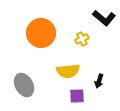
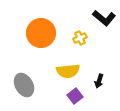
yellow cross: moved 2 px left, 1 px up
purple square: moved 2 px left; rotated 35 degrees counterclockwise
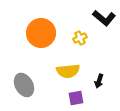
purple square: moved 1 px right, 2 px down; rotated 28 degrees clockwise
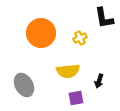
black L-shape: rotated 40 degrees clockwise
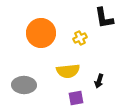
gray ellipse: rotated 60 degrees counterclockwise
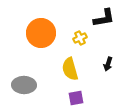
black L-shape: rotated 90 degrees counterclockwise
yellow semicircle: moved 2 px right, 2 px up; rotated 80 degrees clockwise
black arrow: moved 9 px right, 17 px up
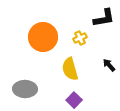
orange circle: moved 2 px right, 4 px down
black arrow: moved 1 px right, 1 px down; rotated 120 degrees clockwise
gray ellipse: moved 1 px right, 4 px down
purple square: moved 2 px left, 2 px down; rotated 35 degrees counterclockwise
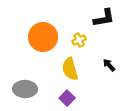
yellow cross: moved 1 px left, 2 px down
purple square: moved 7 px left, 2 px up
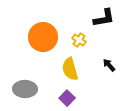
yellow cross: rotated 32 degrees counterclockwise
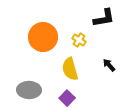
gray ellipse: moved 4 px right, 1 px down
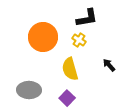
black L-shape: moved 17 px left
